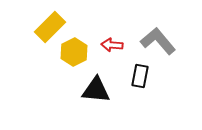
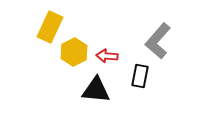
yellow rectangle: rotated 20 degrees counterclockwise
gray L-shape: rotated 99 degrees counterclockwise
red arrow: moved 5 px left, 11 px down
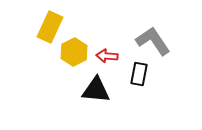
gray L-shape: moved 5 px left; rotated 105 degrees clockwise
black rectangle: moved 1 px left, 2 px up
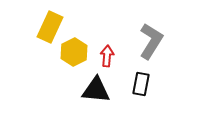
gray L-shape: moved 2 px left; rotated 66 degrees clockwise
red arrow: rotated 90 degrees clockwise
black rectangle: moved 2 px right, 10 px down
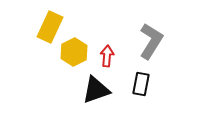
black triangle: rotated 24 degrees counterclockwise
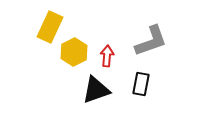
gray L-shape: rotated 39 degrees clockwise
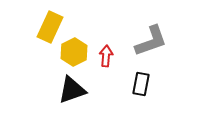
red arrow: moved 1 px left
black triangle: moved 24 px left
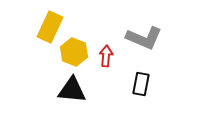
gray L-shape: moved 7 px left, 3 px up; rotated 42 degrees clockwise
yellow hexagon: rotated 12 degrees counterclockwise
black triangle: rotated 24 degrees clockwise
